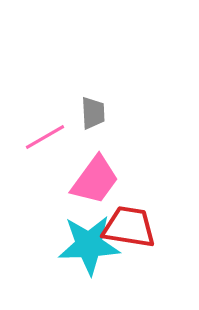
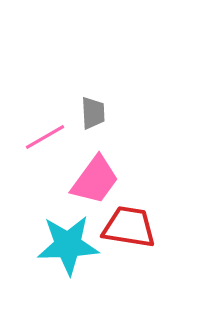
cyan star: moved 21 px left
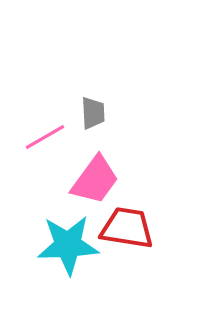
red trapezoid: moved 2 px left, 1 px down
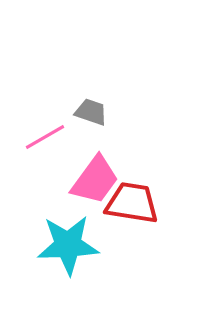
gray trapezoid: moved 2 px left, 1 px up; rotated 68 degrees counterclockwise
red trapezoid: moved 5 px right, 25 px up
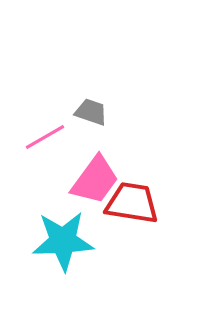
cyan star: moved 5 px left, 4 px up
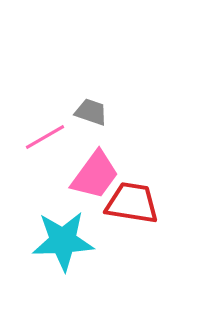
pink trapezoid: moved 5 px up
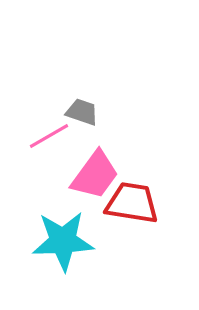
gray trapezoid: moved 9 px left
pink line: moved 4 px right, 1 px up
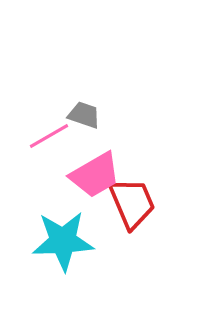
gray trapezoid: moved 2 px right, 3 px down
pink trapezoid: rotated 24 degrees clockwise
red trapezoid: rotated 58 degrees clockwise
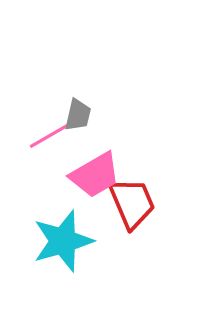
gray trapezoid: moved 6 px left; rotated 84 degrees clockwise
cyan star: rotated 14 degrees counterclockwise
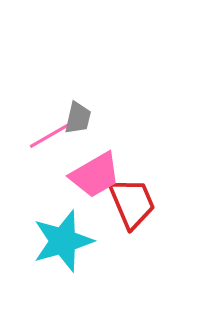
gray trapezoid: moved 3 px down
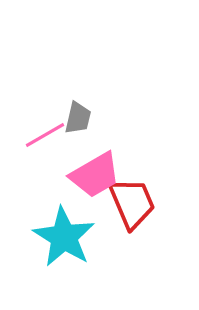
pink line: moved 4 px left, 1 px up
cyan star: moved 1 px right, 4 px up; rotated 24 degrees counterclockwise
